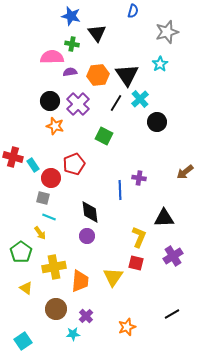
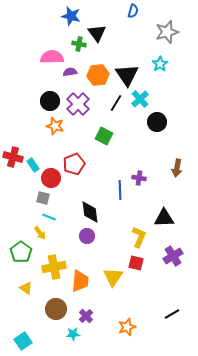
green cross at (72, 44): moved 7 px right
brown arrow at (185, 172): moved 8 px left, 4 px up; rotated 42 degrees counterclockwise
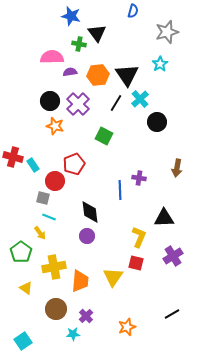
red circle at (51, 178): moved 4 px right, 3 px down
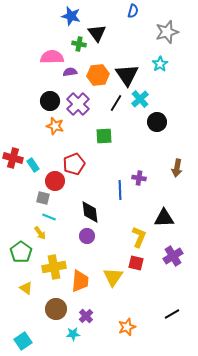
green square at (104, 136): rotated 30 degrees counterclockwise
red cross at (13, 157): moved 1 px down
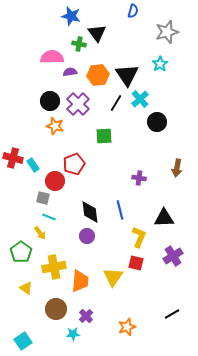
blue line at (120, 190): moved 20 px down; rotated 12 degrees counterclockwise
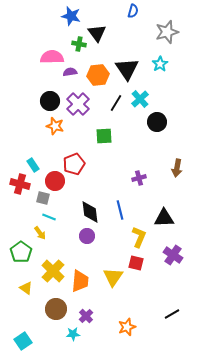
black triangle at (127, 75): moved 6 px up
red cross at (13, 158): moved 7 px right, 26 px down
purple cross at (139, 178): rotated 24 degrees counterclockwise
purple cross at (173, 256): moved 1 px up; rotated 24 degrees counterclockwise
yellow cross at (54, 267): moved 1 px left, 4 px down; rotated 35 degrees counterclockwise
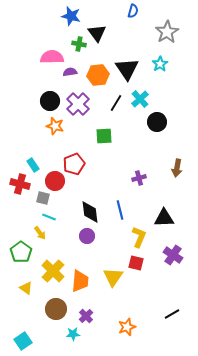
gray star at (167, 32): rotated 15 degrees counterclockwise
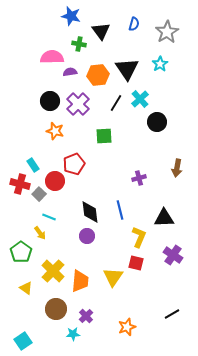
blue semicircle at (133, 11): moved 1 px right, 13 px down
black triangle at (97, 33): moved 4 px right, 2 px up
orange star at (55, 126): moved 5 px down
gray square at (43, 198): moved 4 px left, 4 px up; rotated 32 degrees clockwise
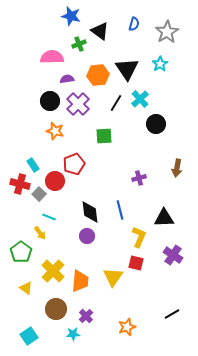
black triangle at (101, 31): moved 1 px left; rotated 18 degrees counterclockwise
green cross at (79, 44): rotated 32 degrees counterclockwise
purple semicircle at (70, 72): moved 3 px left, 7 px down
black circle at (157, 122): moved 1 px left, 2 px down
cyan square at (23, 341): moved 6 px right, 5 px up
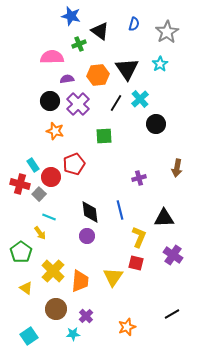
red circle at (55, 181): moved 4 px left, 4 px up
